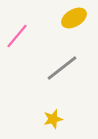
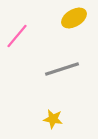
gray line: moved 1 px down; rotated 20 degrees clockwise
yellow star: rotated 24 degrees clockwise
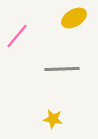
gray line: rotated 16 degrees clockwise
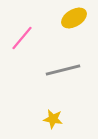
pink line: moved 5 px right, 2 px down
gray line: moved 1 px right, 1 px down; rotated 12 degrees counterclockwise
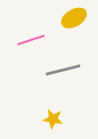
pink line: moved 9 px right, 2 px down; rotated 32 degrees clockwise
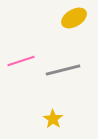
pink line: moved 10 px left, 21 px down
yellow star: rotated 24 degrees clockwise
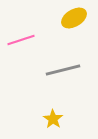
pink line: moved 21 px up
